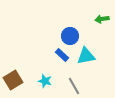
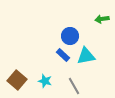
blue rectangle: moved 1 px right
brown square: moved 4 px right; rotated 18 degrees counterclockwise
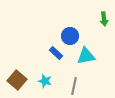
green arrow: moved 2 px right; rotated 88 degrees counterclockwise
blue rectangle: moved 7 px left, 2 px up
gray line: rotated 42 degrees clockwise
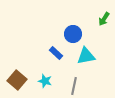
green arrow: rotated 40 degrees clockwise
blue circle: moved 3 px right, 2 px up
